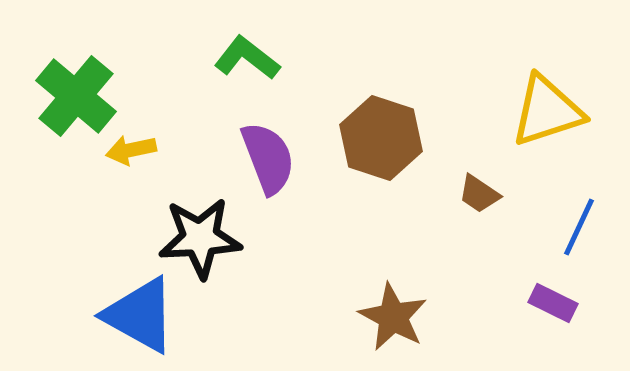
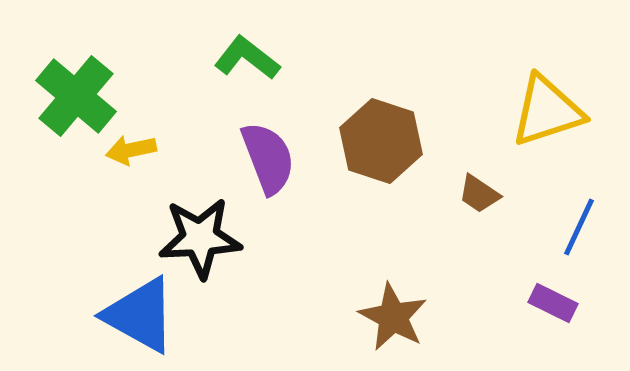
brown hexagon: moved 3 px down
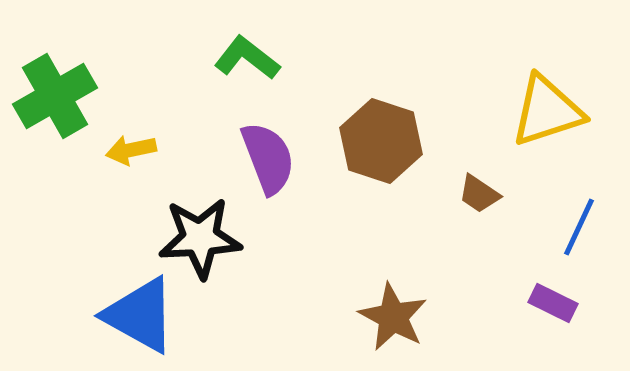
green cross: moved 21 px left; rotated 20 degrees clockwise
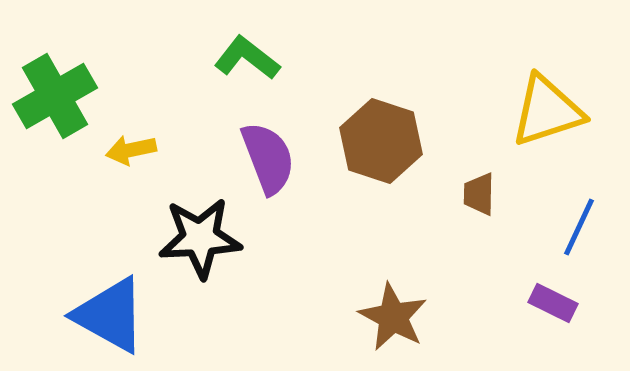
brown trapezoid: rotated 57 degrees clockwise
blue triangle: moved 30 px left
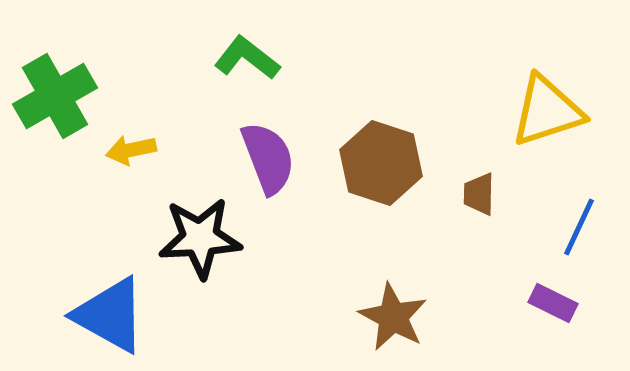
brown hexagon: moved 22 px down
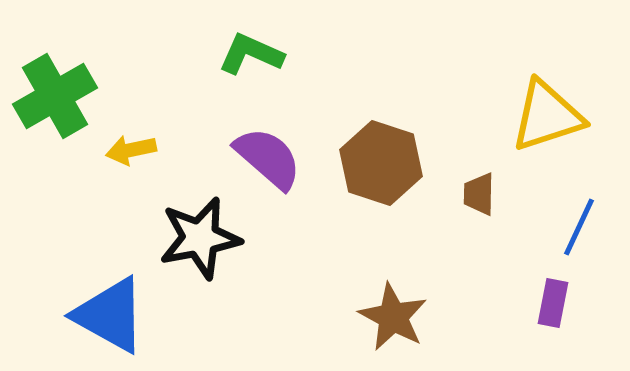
green L-shape: moved 4 px right, 4 px up; rotated 14 degrees counterclockwise
yellow triangle: moved 5 px down
purple semicircle: rotated 28 degrees counterclockwise
black star: rotated 8 degrees counterclockwise
purple rectangle: rotated 75 degrees clockwise
